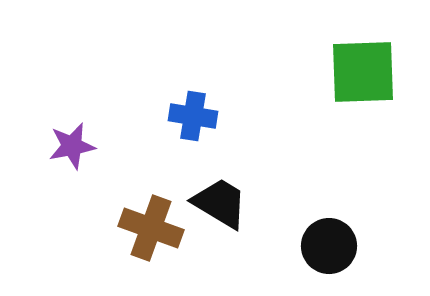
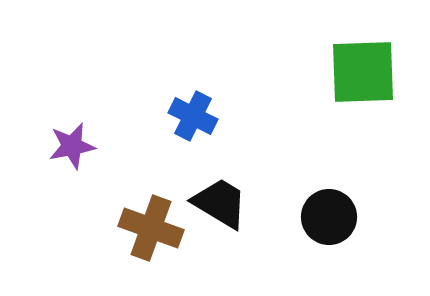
blue cross: rotated 18 degrees clockwise
black circle: moved 29 px up
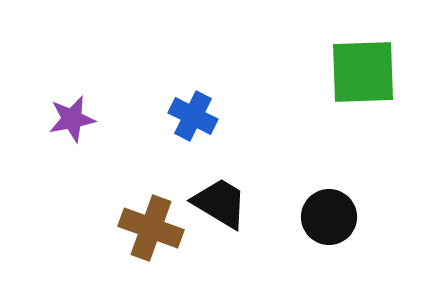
purple star: moved 27 px up
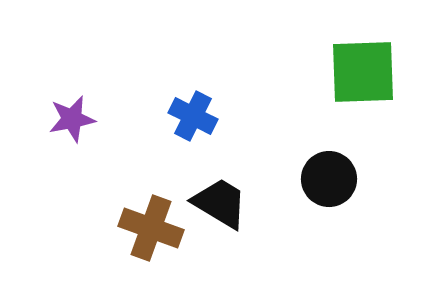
black circle: moved 38 px up
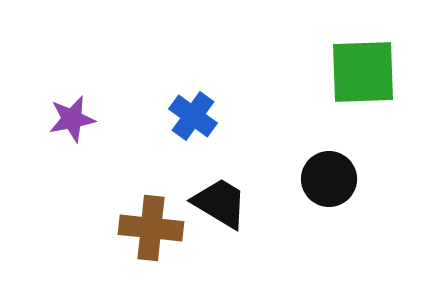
blue cross: rotated 9 degrees clockwise
brown cross: rotated 14 degrees counterclockwise
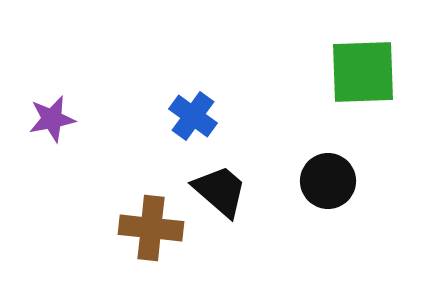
purple star: moved 20 px left
black circle: moved 1 px left, 2 px down
black trapezoid: moved 12 px up; rotated 10 degrees clockwise
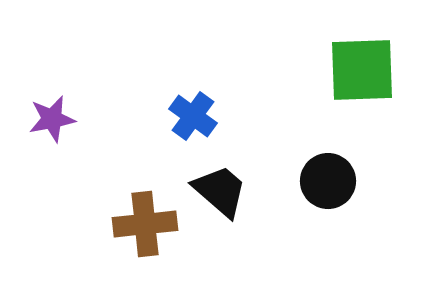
green square: moved 1 px left, 2 px up
brown cross: moved 6 px left, 4 px up; rotated 12 degrees counterclockwise
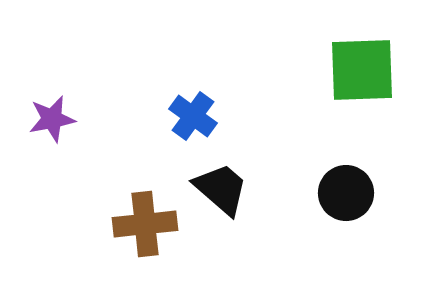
black circle: moved 18 px right, 12 px down
black trapezoid: moved 1 px right, 2 px up
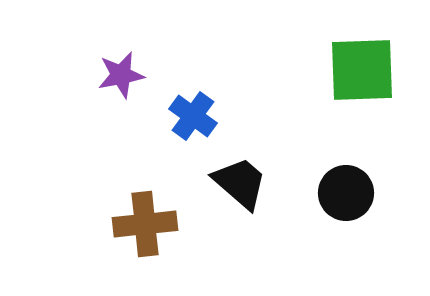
purple star: moved 69 px right, 44 px up
black trapezoid: moved 19 px right, 6 px up
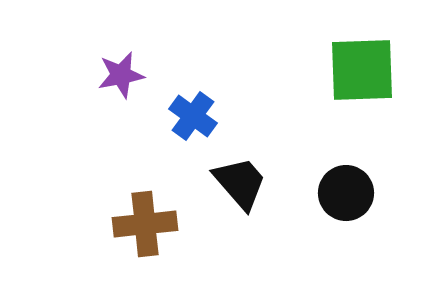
black trapezoid: rotated 8 degrees clockwise
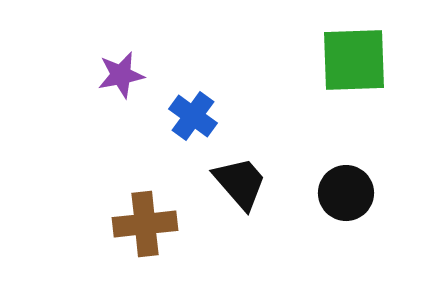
green square: moved 8 px left, 10 px up
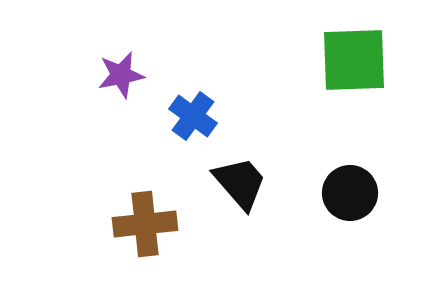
black circle: moved 4 px right
